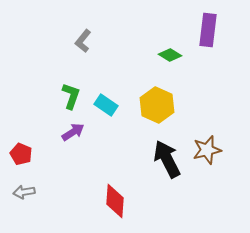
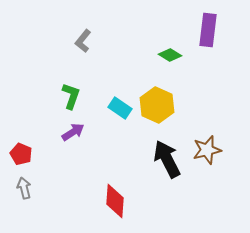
cyan rectangle: moved 14 px right, 3 px down
gray arrow: moved 4 px up; rotated 85 degrees clockwise
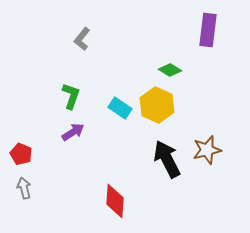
gray L-shape: moved 1 px left, 2 px up
green diamond: moved 15 px down
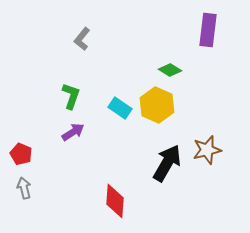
black arrow: moved 4 px down; rotated 57 degrees clockwise
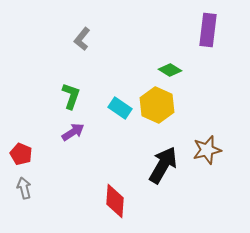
black arrow: moved 4 px left, 2 px down
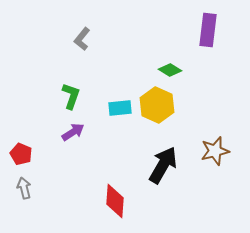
cyan rectangle: rotated 40 degrees counterclockwise
brown star: moved 8 px right, 1 px down
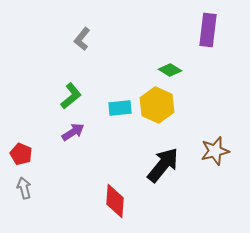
green L-shape: rotated 32 degrees clockwise
black arrow: rotated 9 degrees clockwise
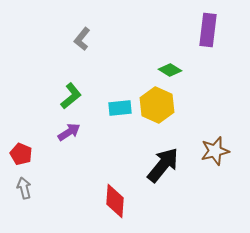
purple arrow: moved 4 px left
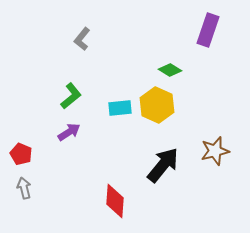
purple rectangle: rotated 12 degrees clockwise
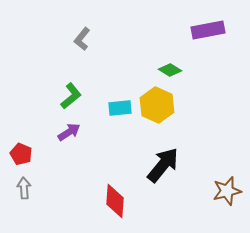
purple rectangle: rotated 60 degrees clockwise
brown star: moved 12 px right, 40 px down
gray arrow: rotated 10 degrees clockwise
